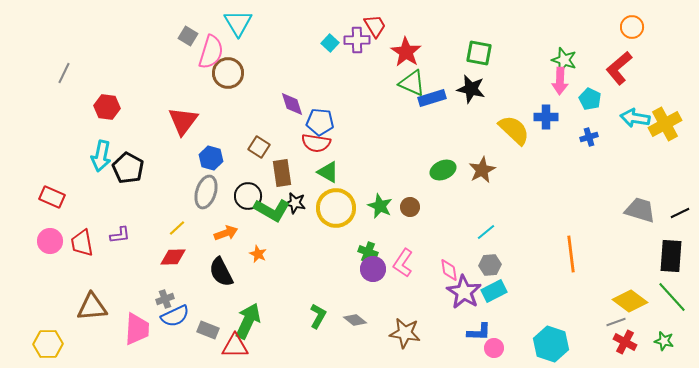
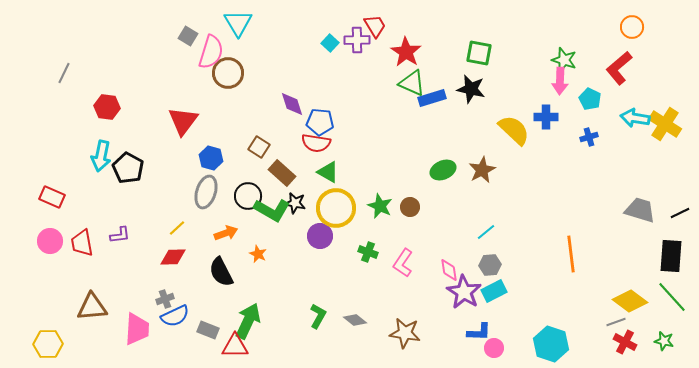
yellow cross at (665, 124): rotated 28 degrees counterclockwise
brown rectangle at (282, 173): rotated 40 degrees counterclockwise
purple circle at (373, 269): moved 53 px left, 33 px up
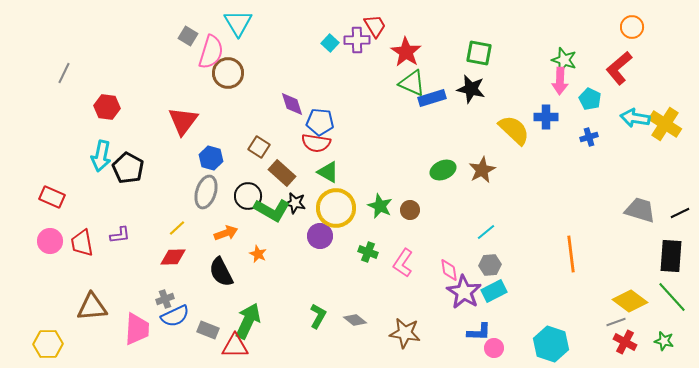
brown circle at (410, 207): moved 3 px down
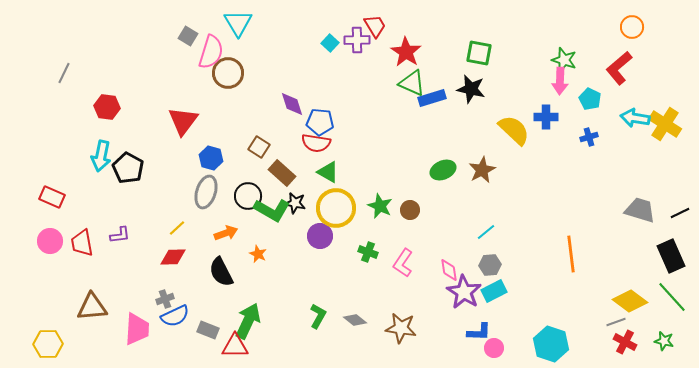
black rectangle at (671, 256): rotated 28 degrees counterclockwise
brown star at (405, 333): moved 4 px left, 5 px up
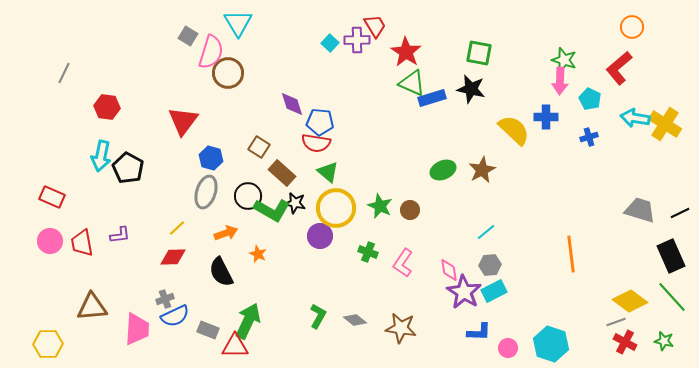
green triangle at (328, 172): rotated 10 degrees clockwise
pink circle at (494, 348): moved 14 px right
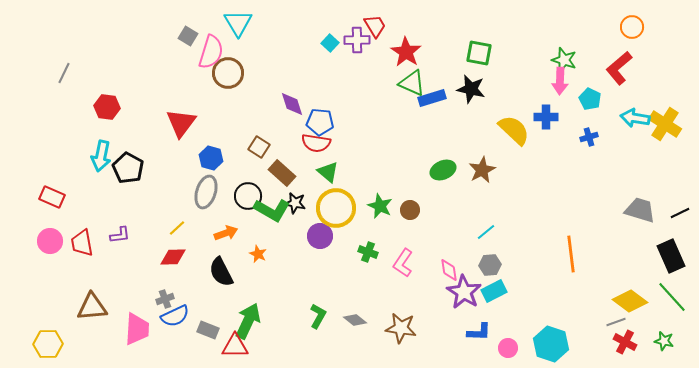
red triangle at (183, 121): moved 2 px left, 2 px down
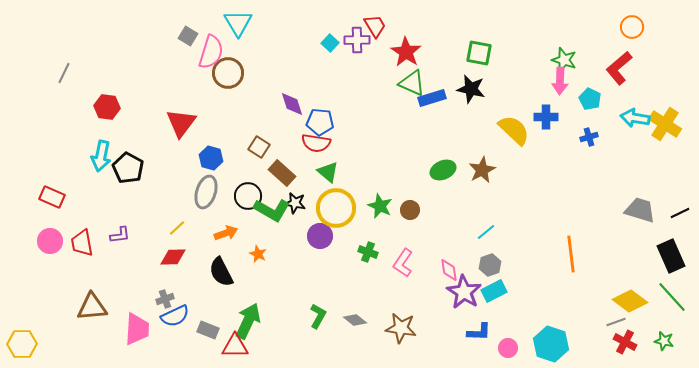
gray hexagon at (490, 265): rotated 15 degrees counterclockwise
yellow hexagon at (48, 344): moved 26 px left
